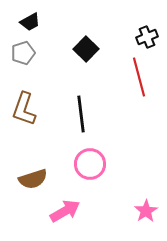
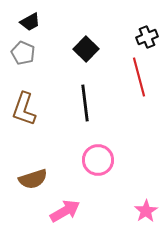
gray pentagon: rotated 30 degrees counterclockwise
black line: moved 4 px right, 11 px up
pink circle: moved 8 px right, 4 px up
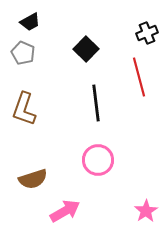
black cross: moved 4 px up
black line: moved 11 px right
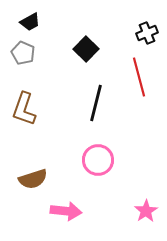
black line: rotated 21 degrees clockwise
pink arrow: moved 1 px right; rotated 36 degrees clockwise
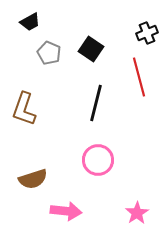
black square: moved 5 px right; rotated 10 degrees counterclockwise
gray pentagon: moved 26 px right
pink star: moved 9 px left, 2 px down
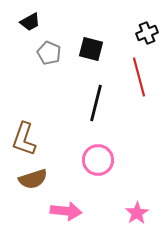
black square: rotated 20 degrees counterclockwise
brown L-shape: moved 30 px down
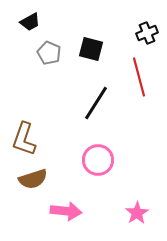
black line: rotated 18 degrees clockwise
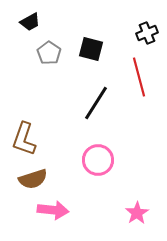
gray pentagon: rotated 10 degrees clockwise
pink arrow: moved 13 px left, 1 px up
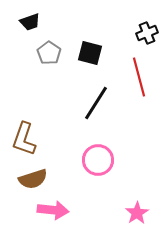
black trapezoid: rotated 10 degrees clockwise
black square: moved 1 px left, 4 px down
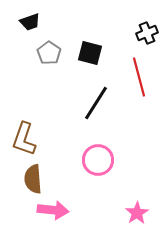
brown semicircle: rotated 104 degrees clockwise
